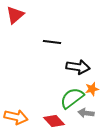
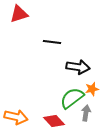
red triangle: moved 4 px right, 1 px up; rotated 24 degrees clockwise
gray arrow: rotated 91 degrees clockwise
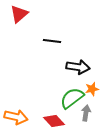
red triangle: rotated 24 degrees counterclockwise
black line: moved 1 px up
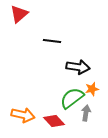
orange arrow: moved 7 px right, 2 px up
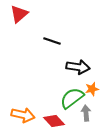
black line: rotated 12 degrees clockwise
gray arrow: rotated 14 degrees counterclockwise
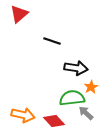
black arrow: moved 2 px left, 1 px down
orange star: moved 1 px left, 2 px up; rotated 16 degrees counterclockwise
green semicircle: rotated 30 degrees clockwise
gray arrow: rotated 42 degrees counterclockwise
